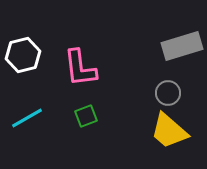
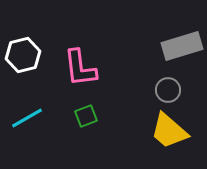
gray circle: moved 3 px up
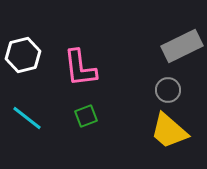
gray rectangle: rotated 9 degrees counterclockwise
cyan line: rotated 68 degrees clockwise
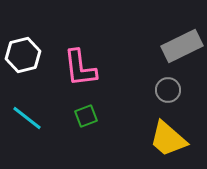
yellow trapezoid: moved 1 px left, 8 px down
